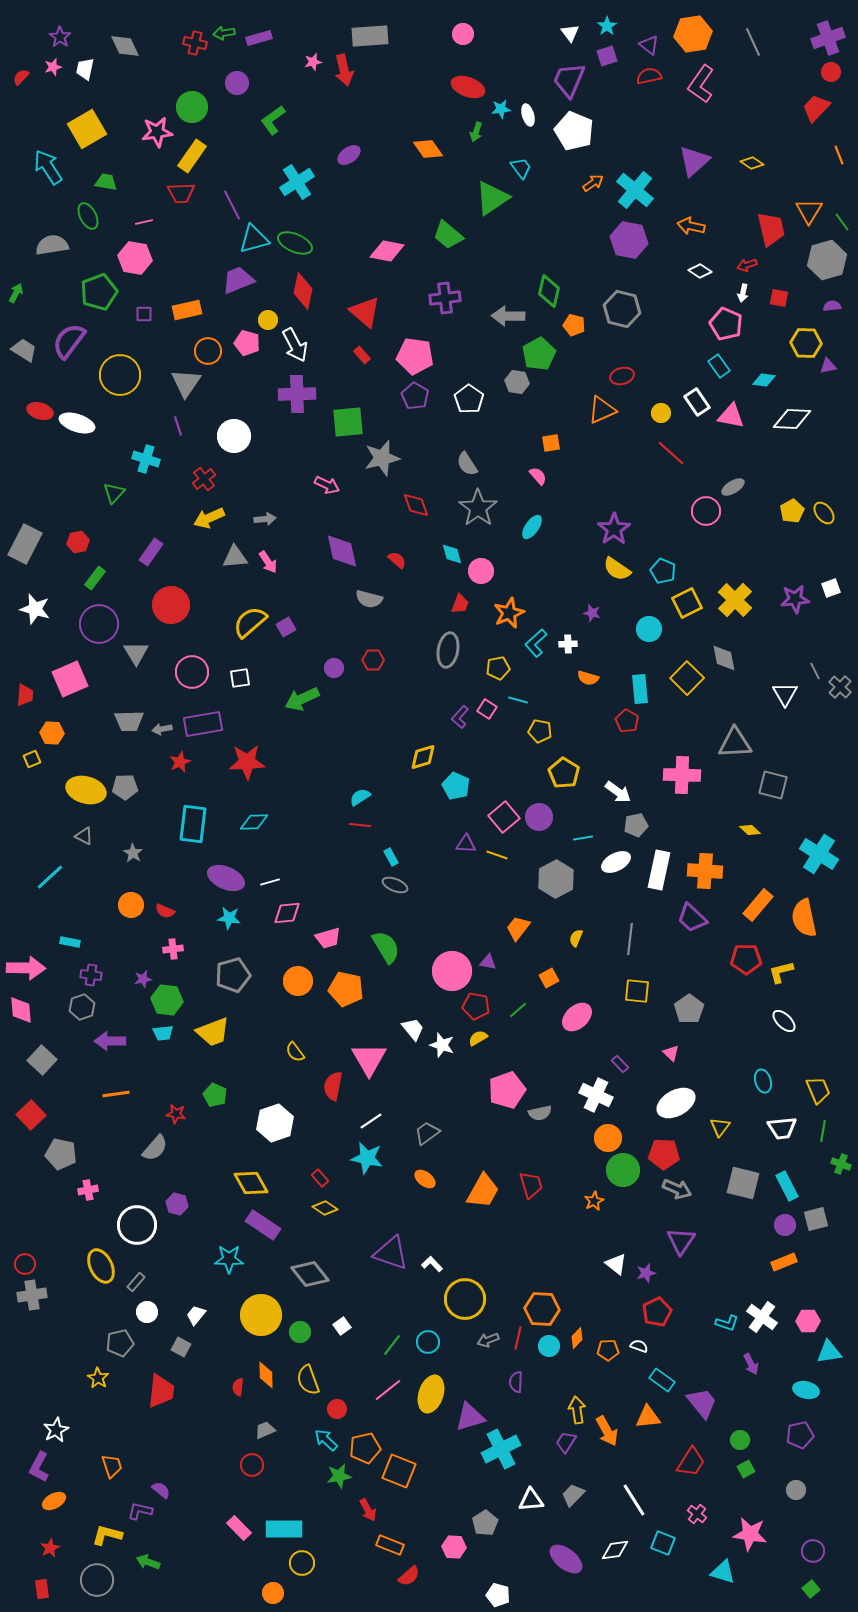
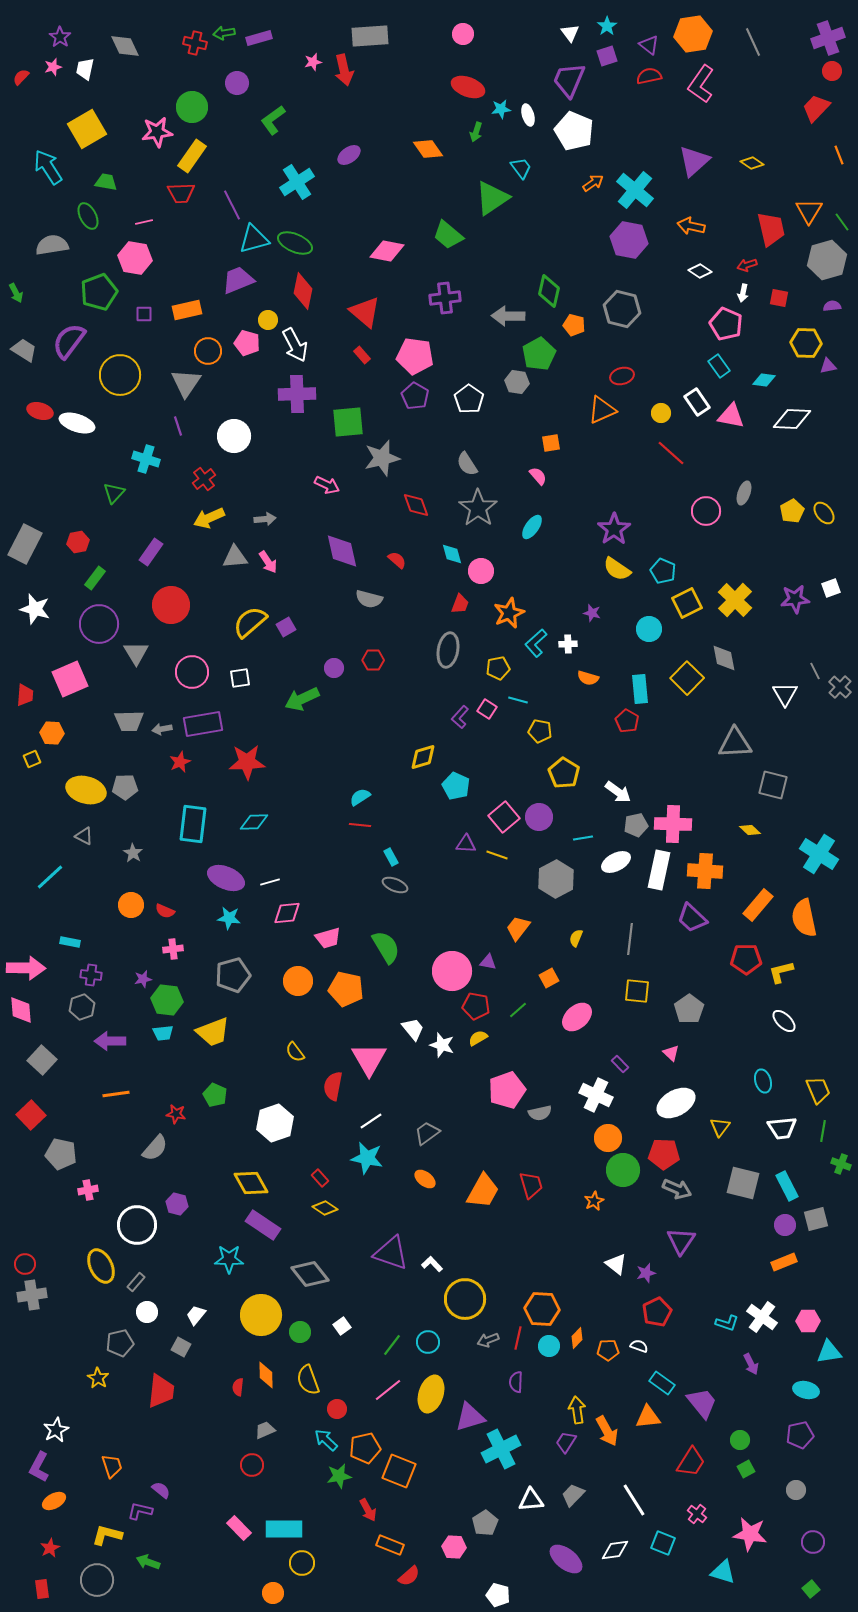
red circle at (831, 72): moved 1 px right, 1 px up
green arrow at (16, 293): rotated 126 degrees clockwise
gray ellipse at (733, 487): moved 11 px right, 6 px down; rotated 40 degrees counterclockwise
pink cross at (682, 775): moved 9 px left, 49 px down
cyan rectangle at (662, 1380): moved 3 px down
purple circle at (813, 1551): moved 9 px up
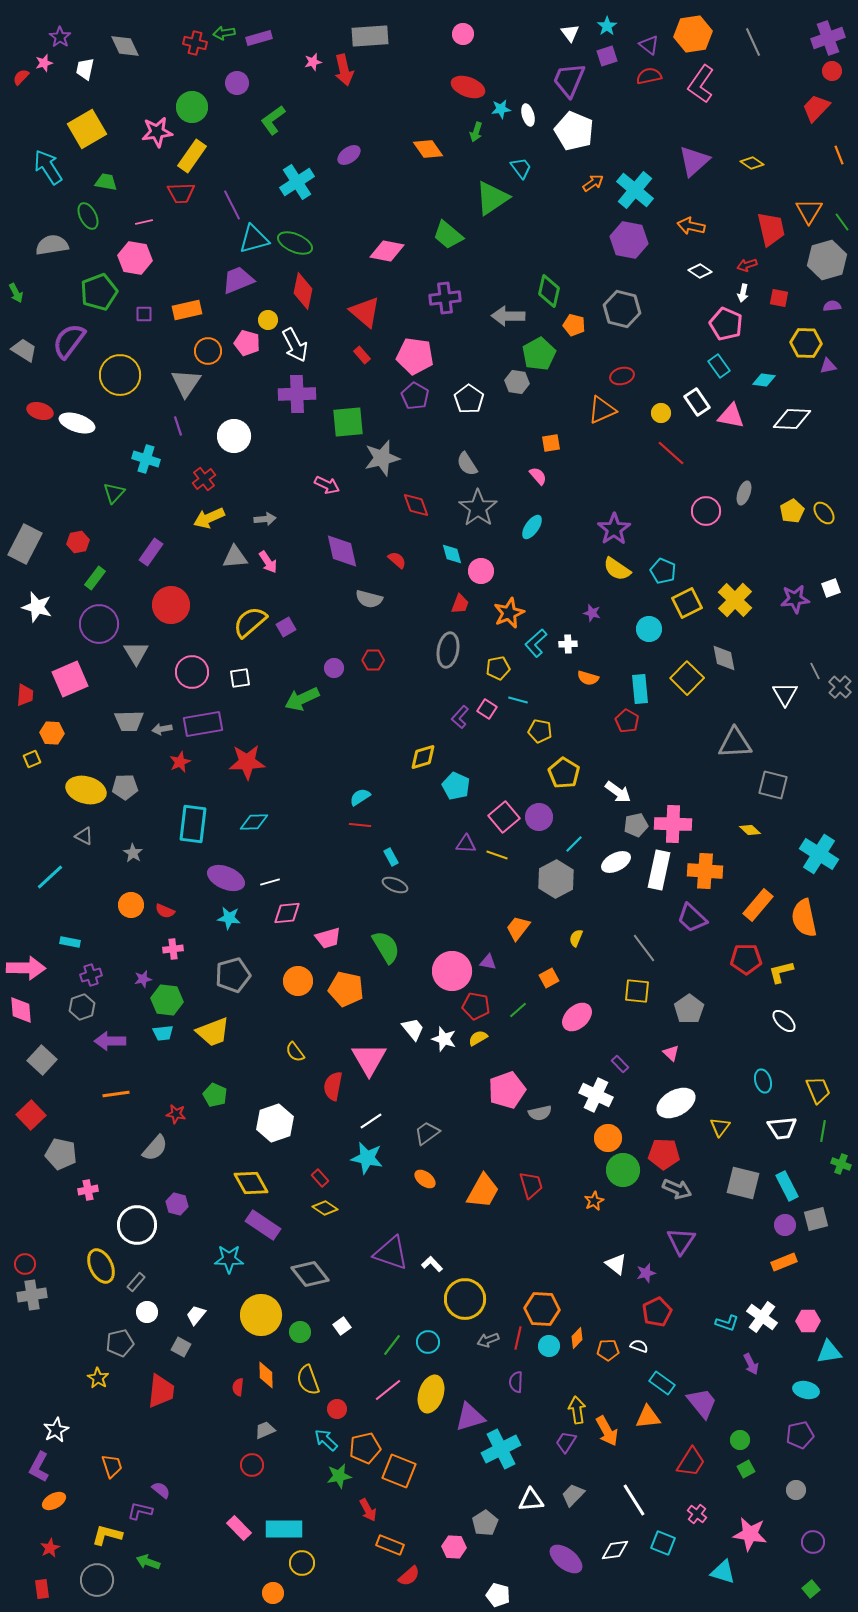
pink star at (53, 67): moved 9 px left, 4 px up
white star at (35, 609): moved 2 px right, 2 px up
cyan line at (583, 838): moved 9 px left, 6 px down; rotated 36 degrees counterclockwise
gray line at (630, 939): moved 14 px right, 9 px down; rotated 44 degrees counterclockwise
purple cross at (91, 975): rotated 25 degrees counterclockwise
white star at (442, 1045): moved 2 px right, 6 px up
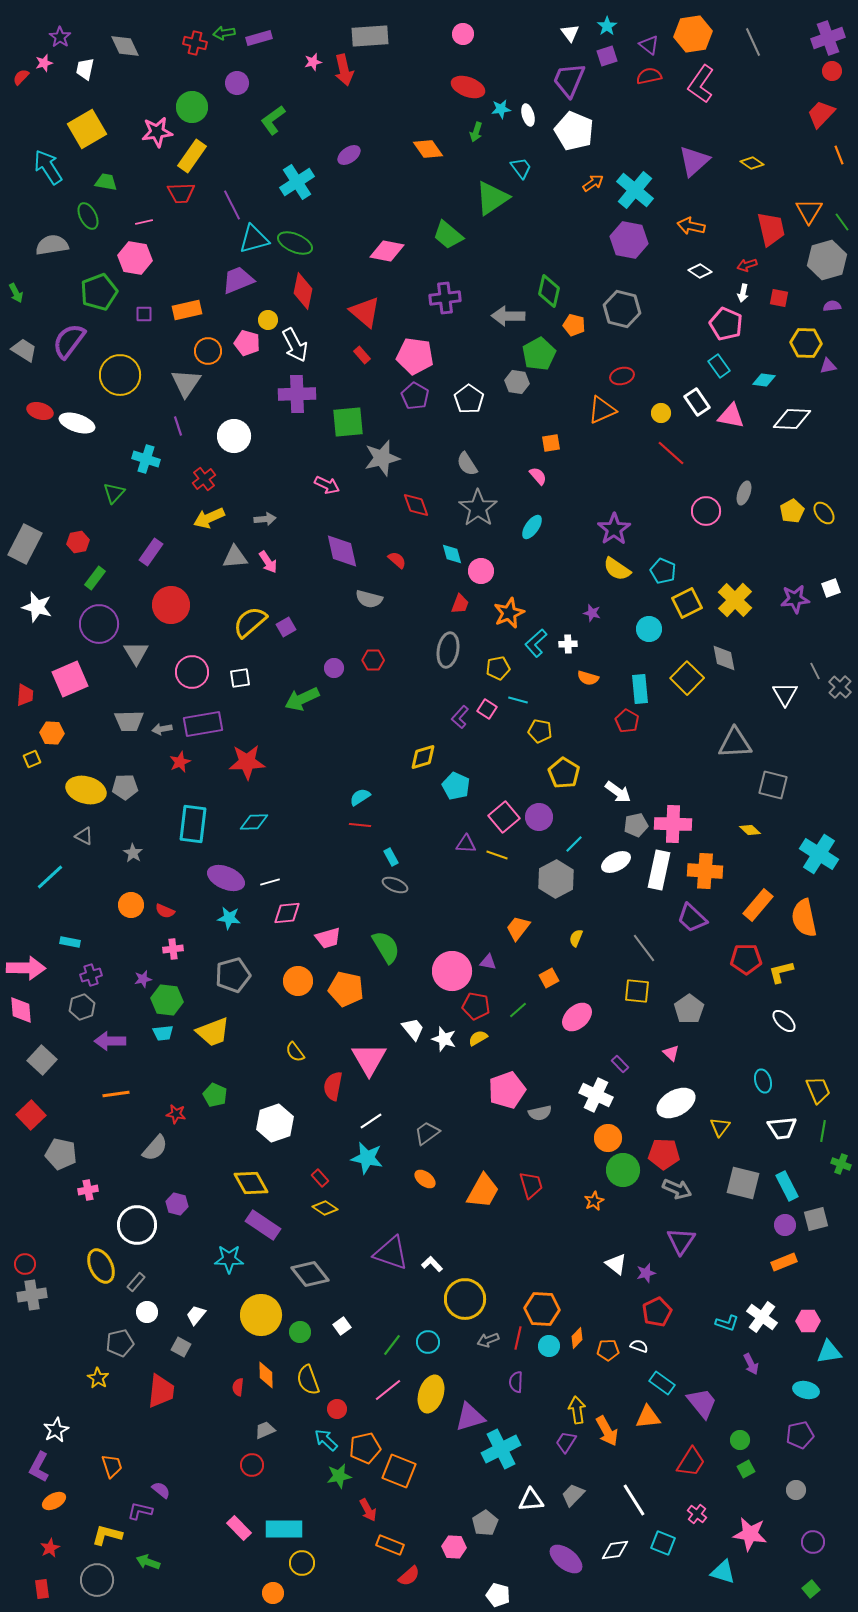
red trapezoid at (816, 108): moved 5 px right, 6 px down
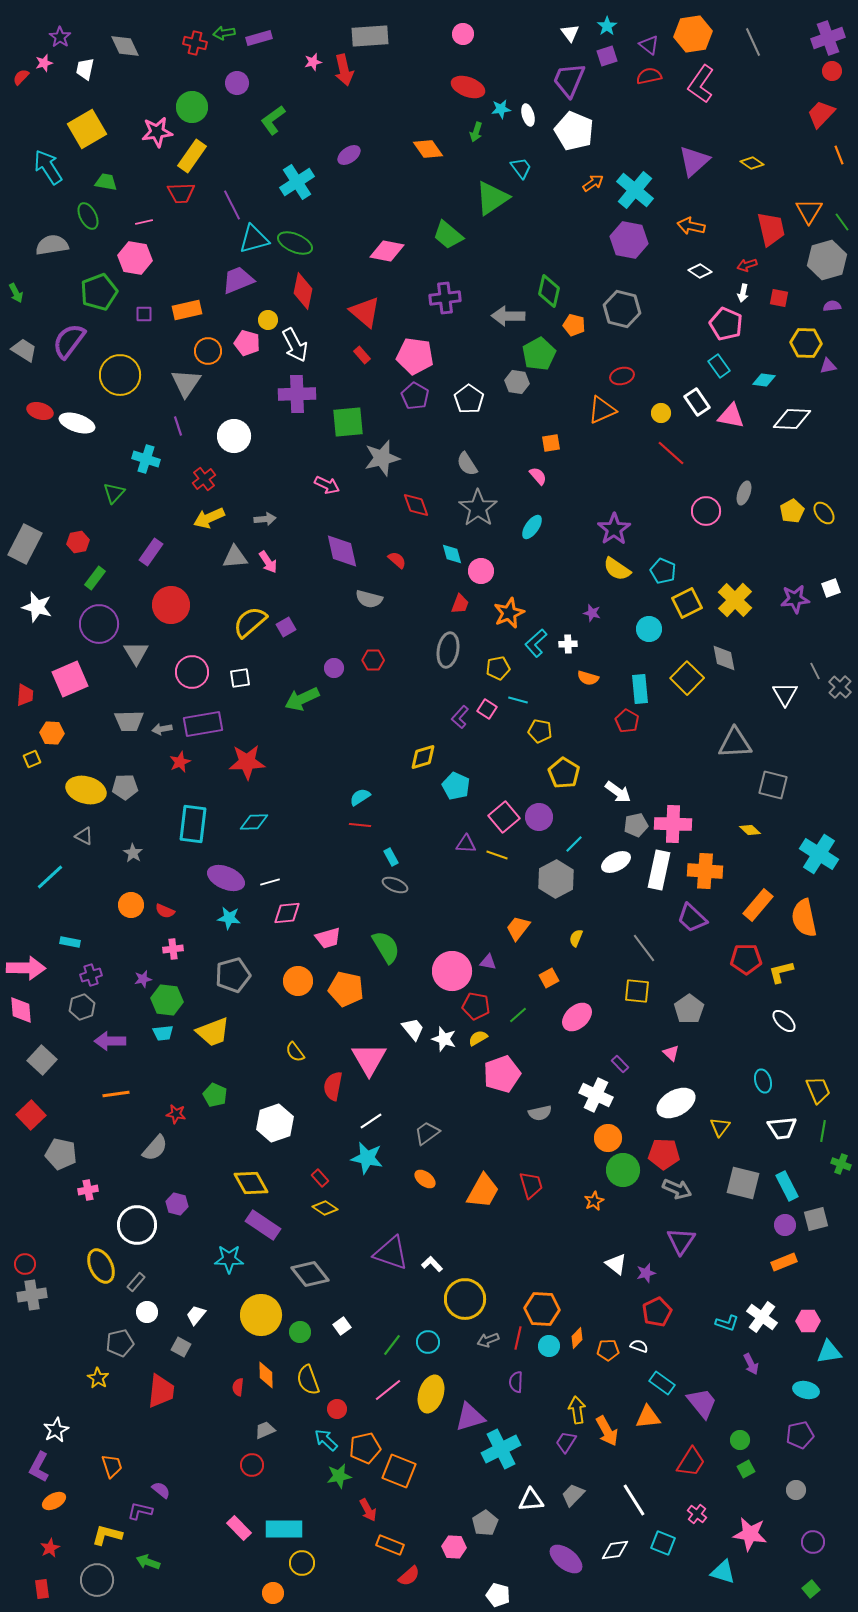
green line at (518, 1010): moved 5 px down
pink pentagon at (507, 1090): moved 5 px left, 16 px up
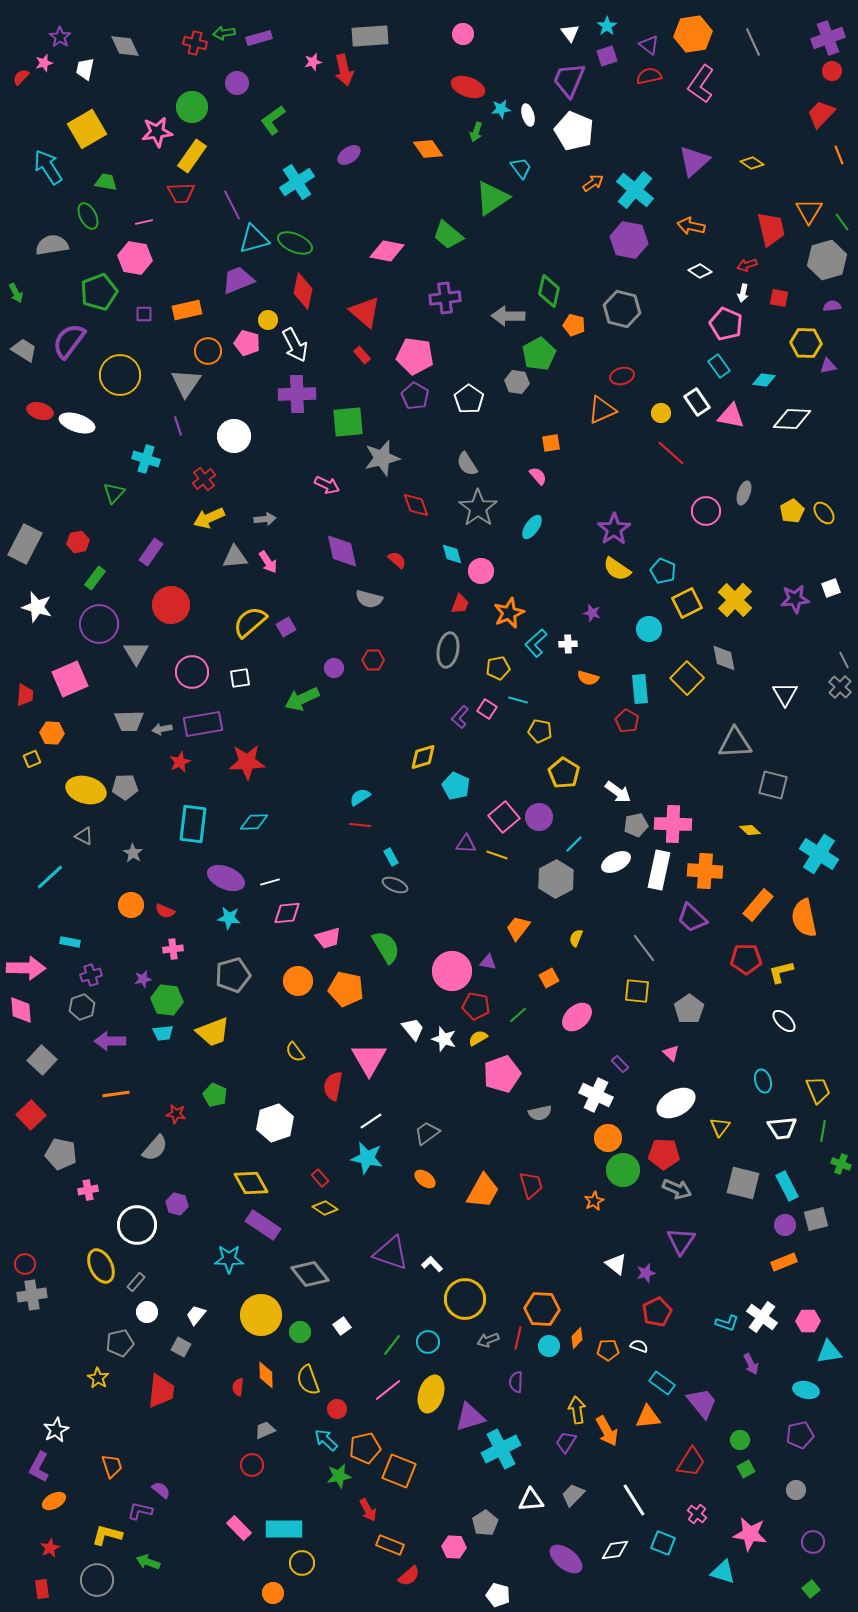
gray line at (815, 671): moved 29 px right, 11 px up
